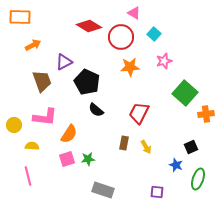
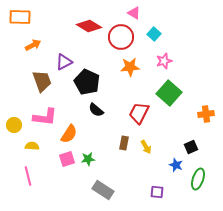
green square: moved 16 px left
gray rectangle: rotated 15 degrees clockwise
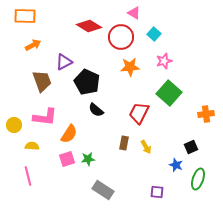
orange rectangle: moved 5 px right, 1 px up
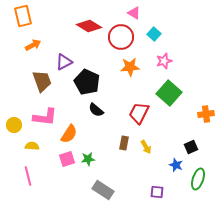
orange rectangle: moved 2 px left; rotated 75 degrees clockwise
